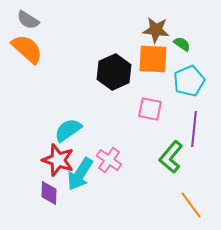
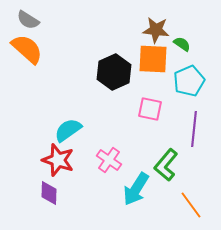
green L-shape: moved 5 px left, 8 px down
cyan arrow: moved 56 px right, 15 px down
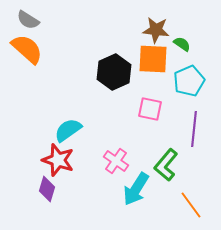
pink cross: moved 7 px right, 1 px down
purple diamond: moved 2 px left, 4 px up; rotated 15 degrees clockwise
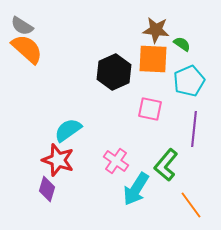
gray semicircle: moved 6 px left, 6 px down
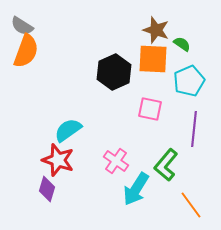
brown star: rotated 12 degrees clockwise
orange semicircle: moved 1 px left, 2 px down; rotated 68 degrees clockwise
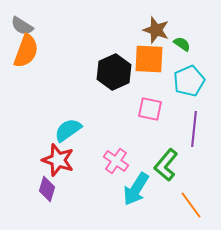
orange square: moved 4 px left
